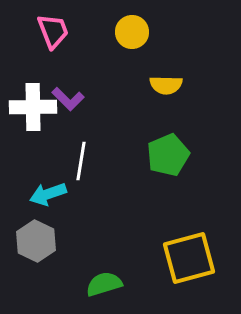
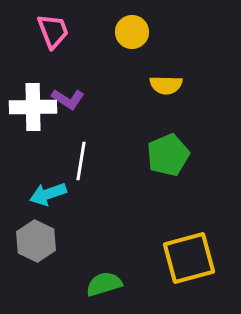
purple L-shape: rotated 12 degrees counterclockwise
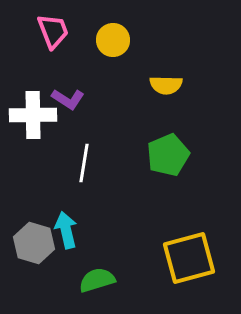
yellow circle: moved 19 px left, 8 px down
white cross: moved 8 px down
white line: moved 3 px right, 2 px down
cyan arrow: moved 18 px right, 36 px down; rotated 96 degrees clockwise
gray hexagon: moved 2 px left, 2 px down; rotated 9 degrees counterclockwise
green semicircle: moved 7 px left, 4 px up
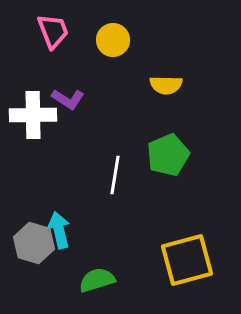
white line: moved 31 px right, 12 px down
cyan arrow: moved 7 px left
yellow square: moved 2 px left, 2 px down
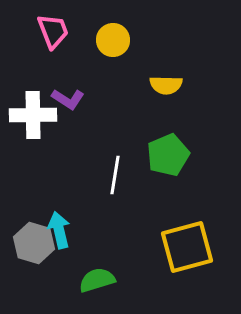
yellow square: moved 13 px up
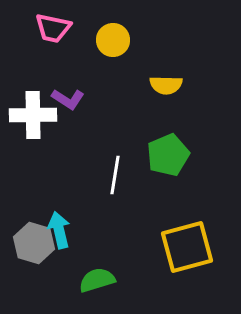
pink trapezoid: moved 3 px up; rotated 123 degrees clockwise
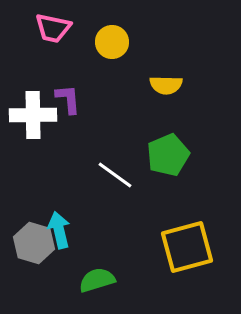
yellow circle: moved 1 px left, 2 px down
purple L-shape: rotated 128 degrees counterclockwise
white line: rotated 63 degrees counterclockwise
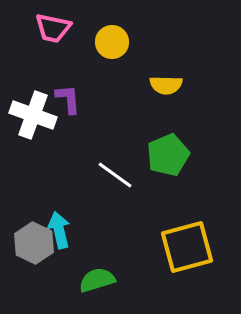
white cross: rotated 21 degrees clockwise
gray hexagon: rotated 9 degrees clockwise
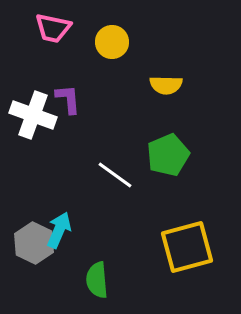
cyan arrow: rotated 36 degrees clockwise
green semicircle: rotated 78 degrees counterclockwise
